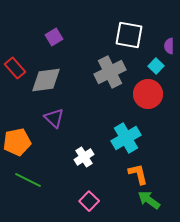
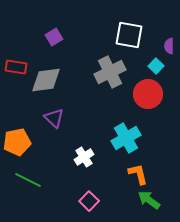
red rectangle: moved 1 px right, 1 px up; rotated 40 degrees counterclockwise
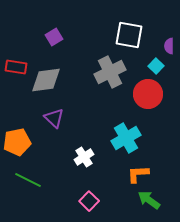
orange L-shape: rotated 80 degrees counterclockwise
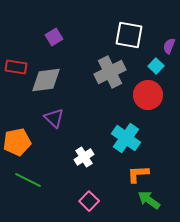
purple semicircle: rotated 21 degrees clockwise
red circle: moved 1 px down
cyan cross: rotated 24 degrees counterclockwise
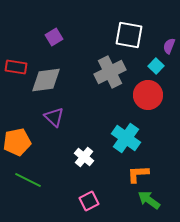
purple triangle: moved 1 px up
white cross: rotated 18 degrees counterclockwise
pink square: rotated 18 degrees clockwise
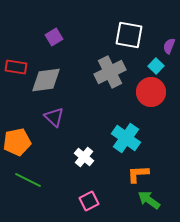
red circle: moved 3 px right, 3 px up
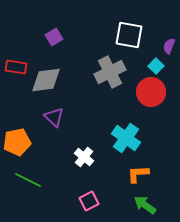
green arrow: moved 4 px left, 5 px down
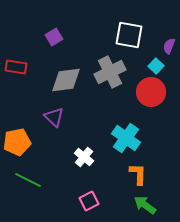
gray diamond: moved 20 px right
orange L-shape: rotated 95 degrees clockwise
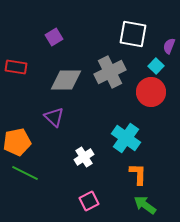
white square: moved 4 px right, 1 px up
gray diamond: rotated 8 degrees clockwise
white cross: rotated 18 degrees clockwise
green line: moved 3 px left, 7 px up
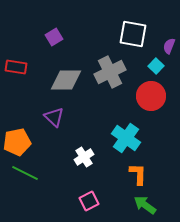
red circle: moved 4 px down
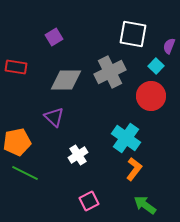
white cross: moved 6 px left, 2 px up
orange L-shape: moved 4 px left, 5 px up; rotated 35 degrees clockwise
